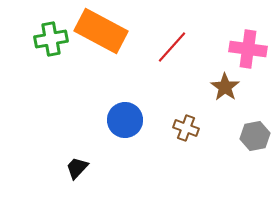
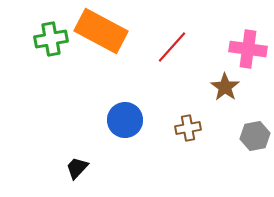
brown cross: moved 2 px right; rotated 30 degrees counterclockwise
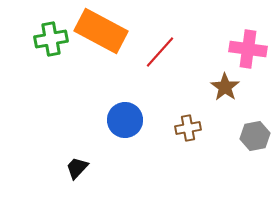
red line: moved 12 px left, 5 px down
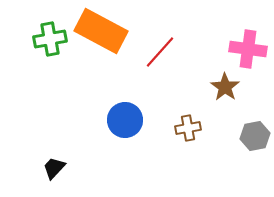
green cross: moved 1 px left
black trapezoid: moved 23 px left
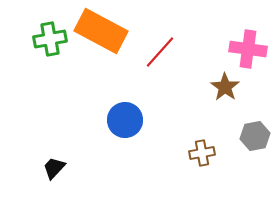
brown cross: moved 14 px right, 25 px down
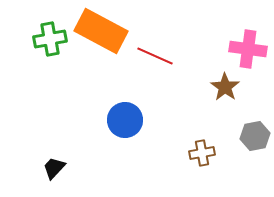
red line: moved 5 px left, 4 px down; rotated 72 degrees clockwise
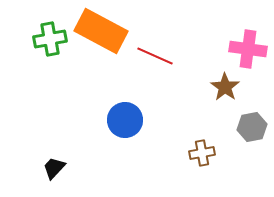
gray hexagon: moved 3 px left, 9 px up
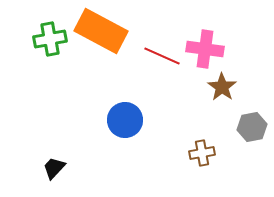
pink cross: moved 43 px left
red line: moved 7 px right
brown star: moved 3 px left
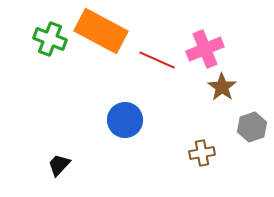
green cross: rotated 32 degrees clockwise
pink cross: rotated 30 degrees counterclockwise
red line: moved 5 px left, 4 px down
gray hexagon: rotated 8 degrees counterclockwise
black trapezoid: moved 5 px right, 3 px up
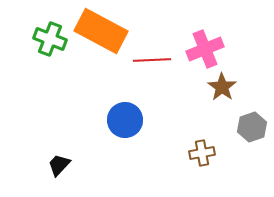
red line: moved 5 px left; rotated 27 degrees counterclockwise
